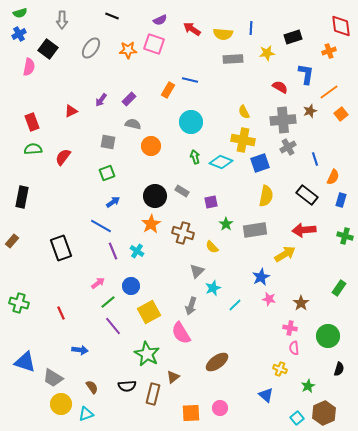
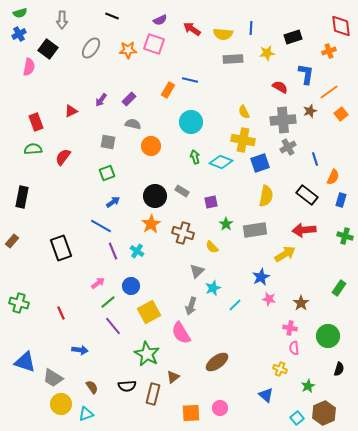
red rectangle at (32, 122): moved 4 px right
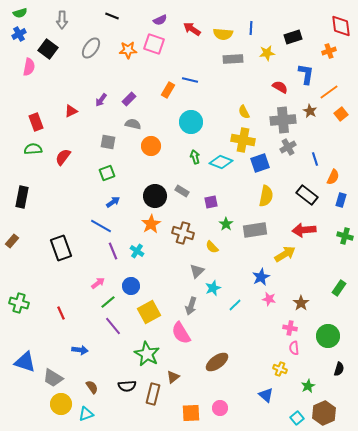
brown star at (310, 111): rotated 24 degrees counterclockwise
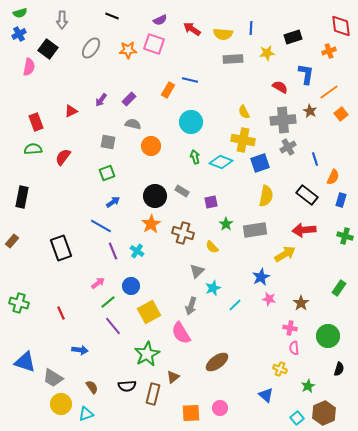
green star at (147, 354): rotated 15 degrees clockwise
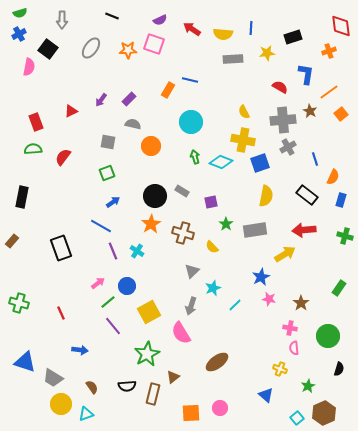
gray triangle at (197, 271): moved 5 px left
blue circle at (131, 286): moved 4 px left
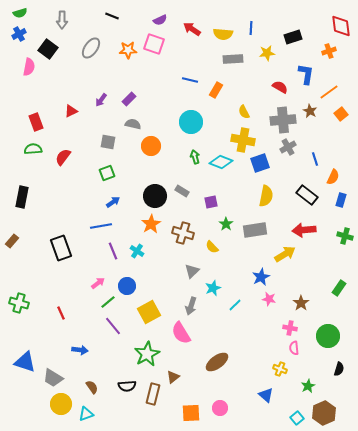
orange rectangle at (168, 90): moved 48 px right
blue line at (101, 226): rotated 40 degrees counterclockwise
